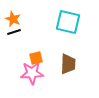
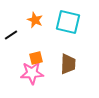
orange star: moved 22 px right, 1 px down
black line: moved 3 px left, 3 px down; rotated 16 degrees counterclockwise
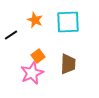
cyan square: rotated 15 degrees counterclockwise
orange square: moved 2 px right, 2 px up; rotated 24 degrees counterclockwise
pink star: rotated 20 degrees counterclockwise
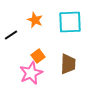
cyan square: moved 2 px right
pink star: moved 1 px left
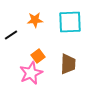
orange star: rotated 28 degrees counterclockwise
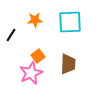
black line: rotated 24 degrees counterclockwise
